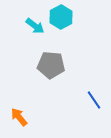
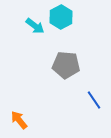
gray pentagon: moved 15 px right
orange arrow: moved 3 px down
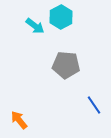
blue line: moved 5 px down
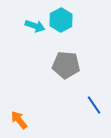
cyan hexagon: moved 3 px down
cyan arrow: rotated 18 degrees counterclockwise
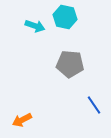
cyan hexagon: moved 4 px right, 3 px up; rotated 20 degrees counterclockwise
gray pentagon: moved 4 px right, 1 px up
orange arrow: moved 3 px right; rotated 78 degrees counterclockwise
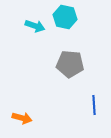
blue line: rotated 30 degrees clockwise
orange arrow: moved 2 px up; rotated 138 degrees counterclockwise
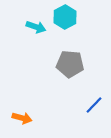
cyan hexagon: rotated 20 degrees clockwise
cyan arrow: moved 1 px right, 1 px down
blue line: rotated 48 degrees clockwise
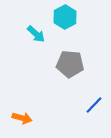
cyan arrow: moved 7 px down; rotated 24 degrees clockwise
